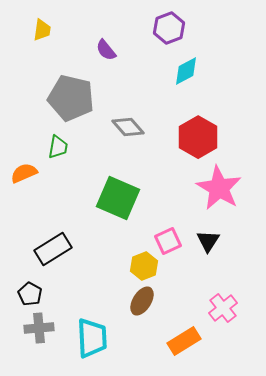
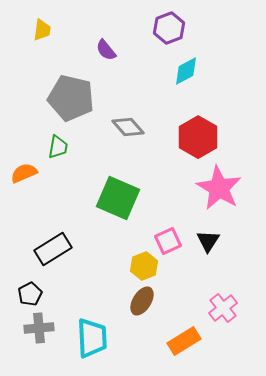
black pentagon: rotated 15 degrees clockwise
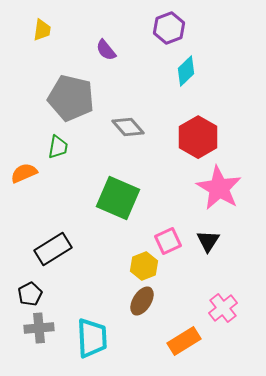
cyan diamond: rotated 16 degrees counterclockwise
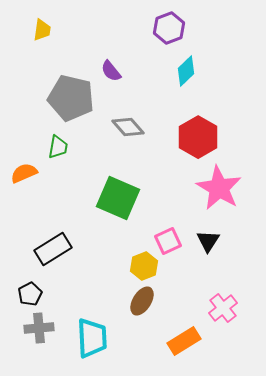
purple semicircle: moved 5 px right, 21 px down
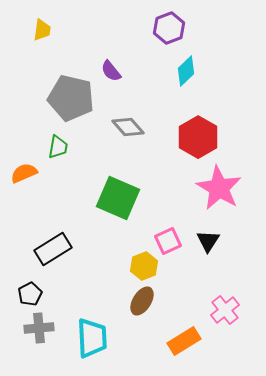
pink cross: moved 2 px right, 2 px down
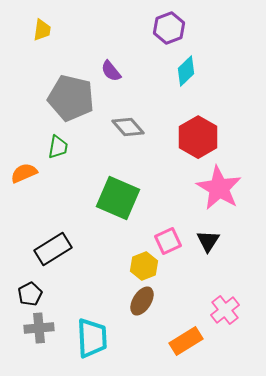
orange rectangle: moved 2 px right
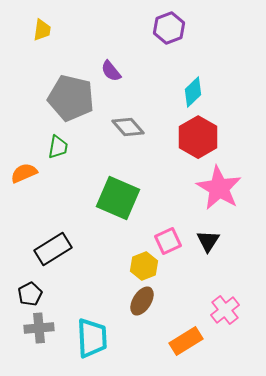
cyan diamond: moved 7 px right, 21 px down
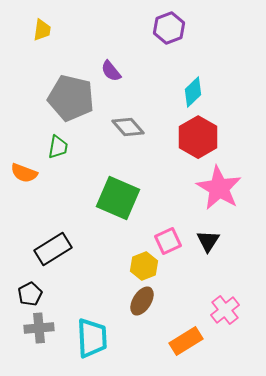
orange semicircle: rotated 136 degrees counterclockwise
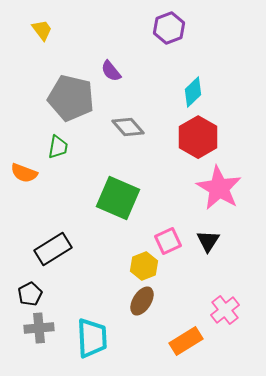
yellow trapezoid: rotated 45 degrees counterclockwise
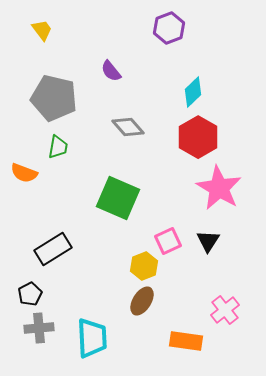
gray pentagon: moved 17 px left
orange rectangle: rotated 40 degrees clockwise
